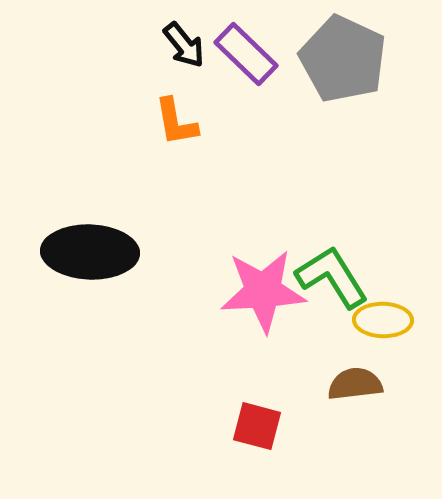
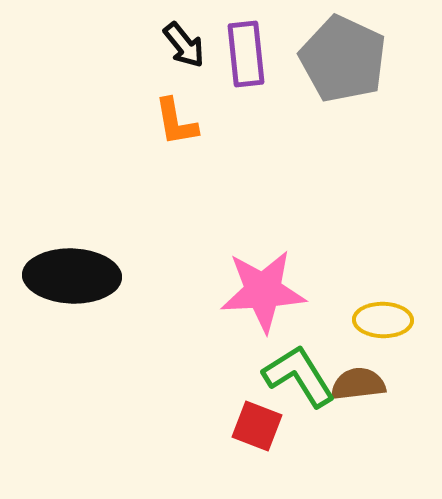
purple rectangle: rotated 40 degrees clockwise
black ellipse: moved 18 px left, 24 px down
green L-shape: moved 33 px left, 99 px down
brown semicircle: moved 3 px right
red square: rotated 6 degrees clockwise
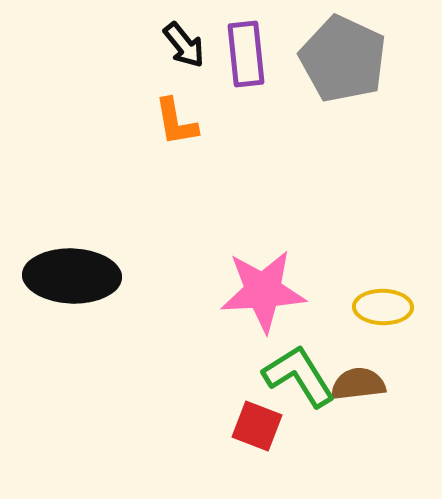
yellow ellipse: moved 13 px up
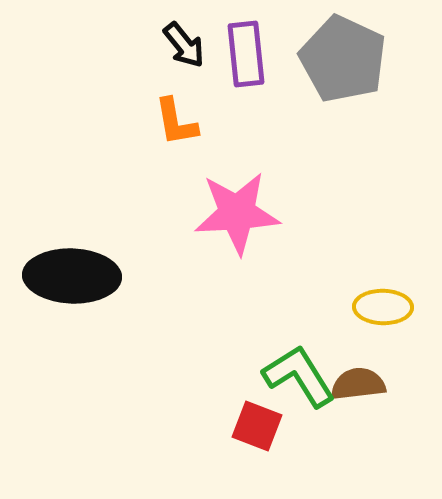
pink star: moved 26 px left, 78 px up
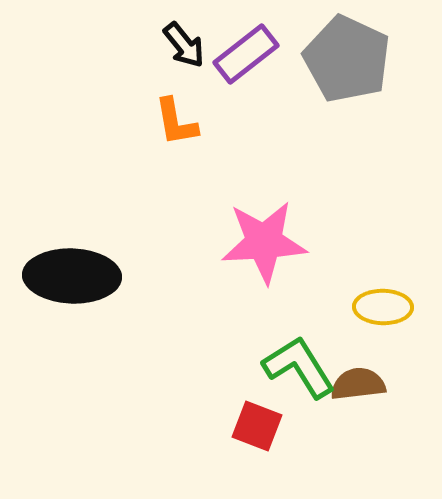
purple rectangle: rotated 58 degrees clockwise
gray pentagon: moved 4 px right
pink star: moved 27 px right, 29 px down
green L-shape: moved 9 px up
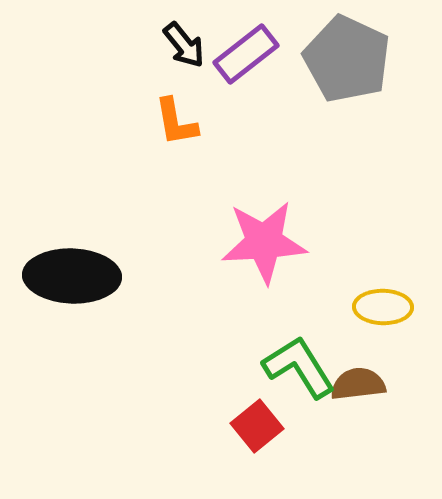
red square: rotated 30 degrees clockwise
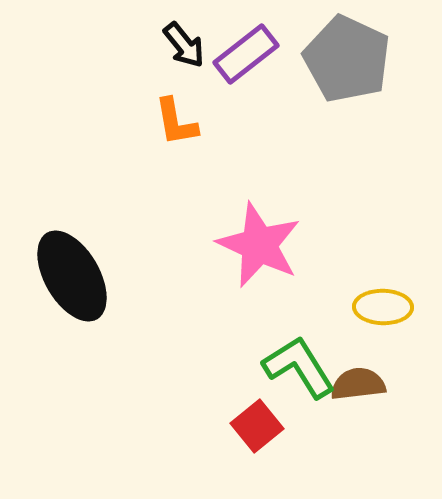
pink star: moved 5 px left, 3 px down; rotated 28 degrees clockwise
black ellipse: rotated 58 degrees clockwise
